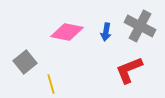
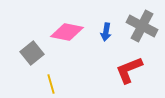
gray cross: moved 2 px right
gray square: moved 7 px right, 9 px up
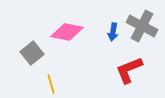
blue arrow: moved 7 px right
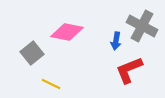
blue arrow: moved 3 px right, 9 px down
yellow line: rotated 48 degrees counterclockwise
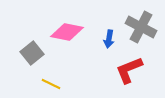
gray cross: moved 1 px left, 1 px down
blue arrow: moved 7 px left, 2 px up
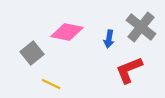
gray cross: rotated 12 degrees clockwise
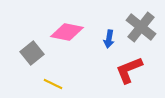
yellow line: moved 2 px right
